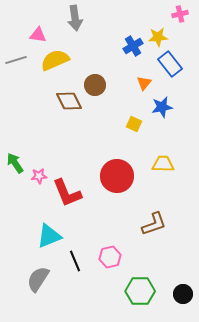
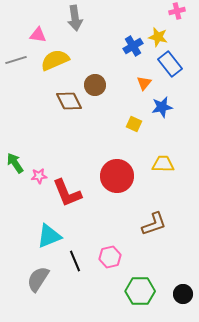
pink cross: moved 3 px left, 3 px up
yellow star: rotated 18 degrees clockwise
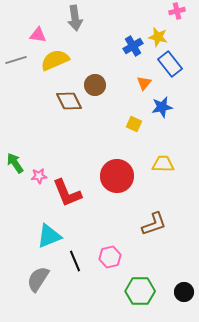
black circle: moved 1 px right, 2 px up
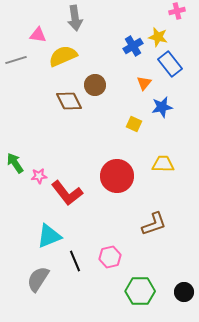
yellow semicircle: moved 8 px right, 4 px up
red L-shape: rotated 16 degrees counterclockwise
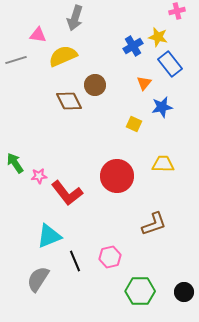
gray arrow: rotated 25 degrees clockwise
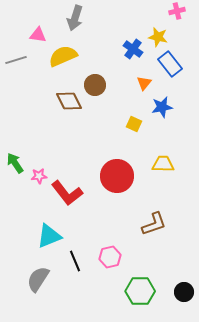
blue cross: moved 3 px down; rotated 24 degrees counterclockwise
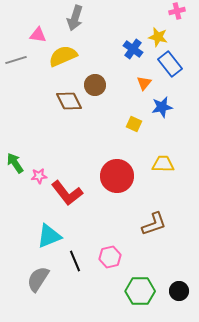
black circle: moved 5 px left, 1 px up
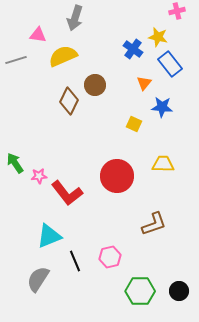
brown diamond: rotated 52 degrees clockwise
blue star: rotated 15 degrees clockwise
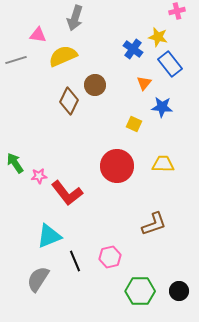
red circle: moved 10 px up
